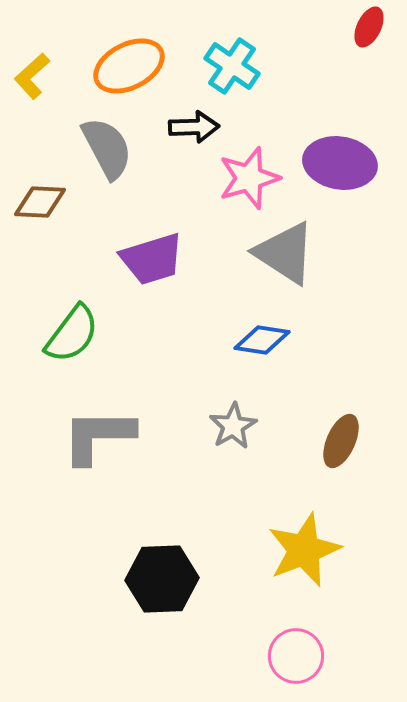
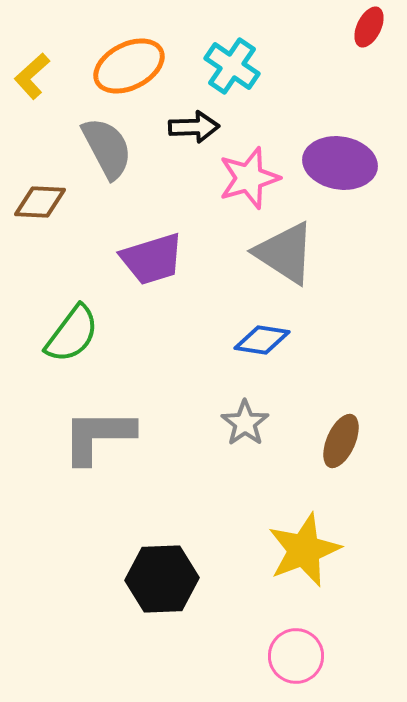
gray star: moved 12 px right, 3 px up; rotated 6 degrees counterclockwise
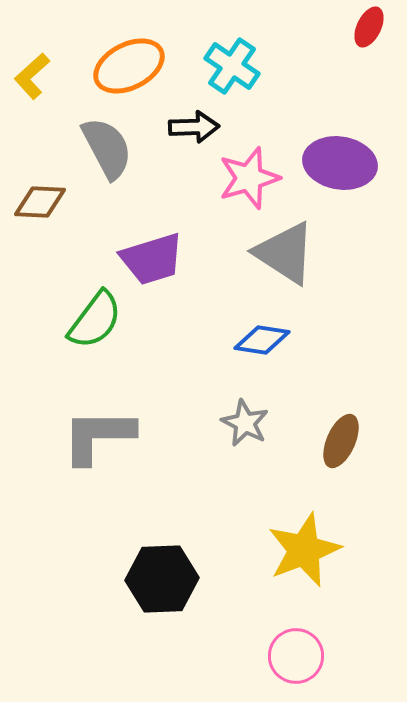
green semicircle: moved 23 px right, 14 px up
gray star: rotated 9 degrees counterclockwise
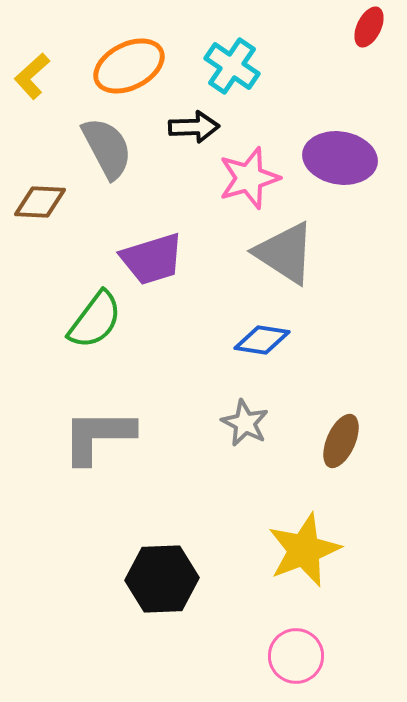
purple ellipse: moved 5 px up
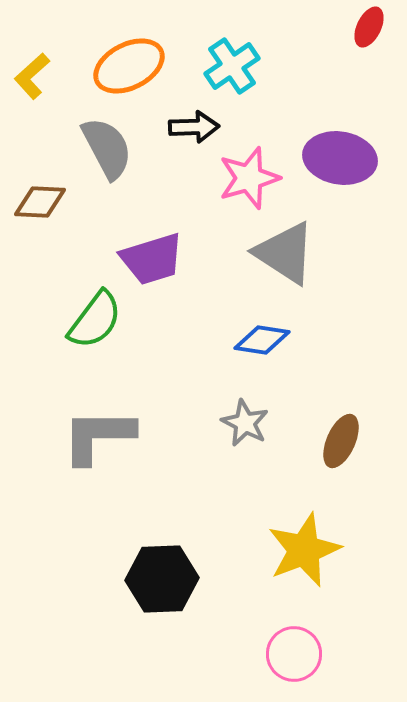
cyan cross: rotated 22 degrees clockwise
pink circle: moved 2 px left, 2 px up
